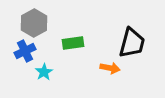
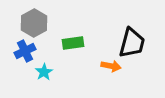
orange arrow: moved 1 px right, 2 px up
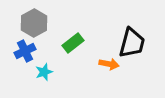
green rectangle: rotated 30 degrees counterclockwise
orange arrow: moved 2 px left, 2 px up
cyan star: rotated 12 degrees clockwise
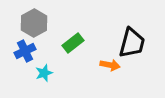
orange arrow: moved 1 px right, 1 px down
cyan star: moved 1 px down
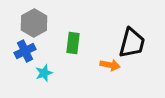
green rectangle: rotated 45 degrees counterclockwise
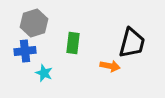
gray hexagon: rotated 12 degrees clockwise
blue cross: rotated 20 degrees clockwise
orange arrow: moved 1 px down
cyan star: rotated 30 degrees counterclockwise
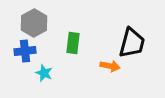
gray hexagon: rotated 12 degrees counterclockwise
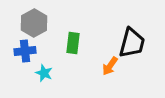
orange arrow: rotated 114 degrees clockwise
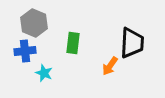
gray hexagon: rotated 8 degrees counterclockwise
black trapezoid: rotated 12 degrees counterclockwise
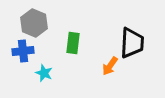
blue cross: moved 2 px left
